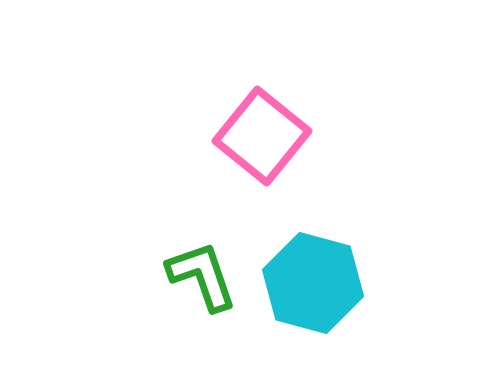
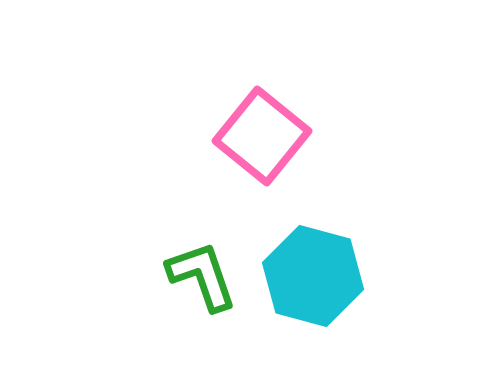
cyan hexagon: moved 7 px up
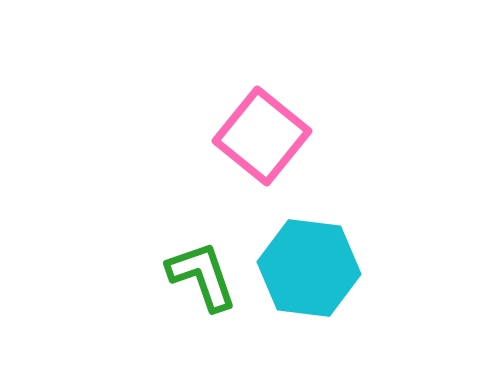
cyan hexagon: moved 4 px left, 8 px up; rotated 8 degrees counterclockwise
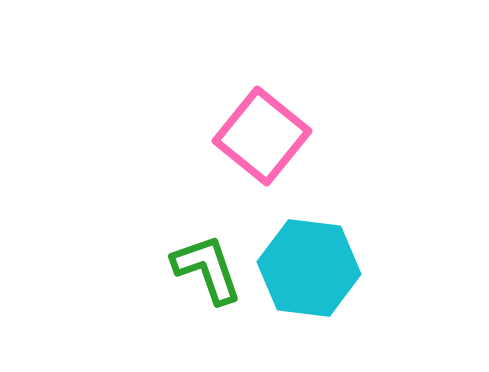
green L-shape: moved 5 px right, 7 px up
